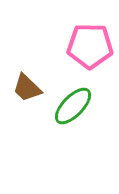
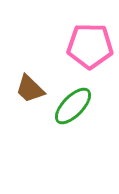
brown trapezoid: moved 3 px right, 1 px down
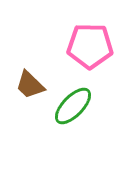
brown trapezoid: moved 4 px up
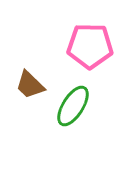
green ellipse: rotated 12 degrees counterclockwise
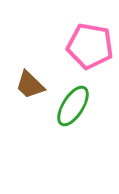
pink pentagon: rotated 9 degrees clockwise
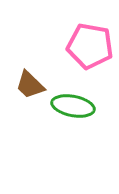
green ellipse: rotated 69 degrees clockwise
